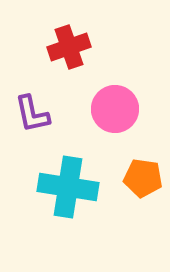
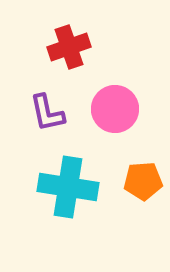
purple L-shape: moved 15 px right, 1 px up
orange pentagon: moved 3 px down; rotated 12 degrees counterclockwise
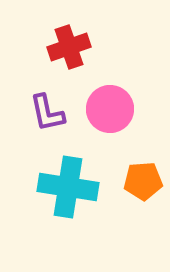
pink circle: moved 5 px left
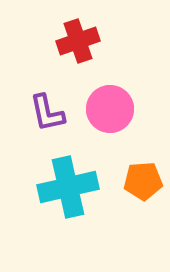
red cross: moved 9 px right, 6 px up
cyan cross: rotated 22 degrees counterclockwise
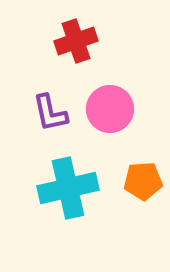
red cross: moved 2 px left
purple L-shape: moved 3 px right
cyan cross: moved 1 px down
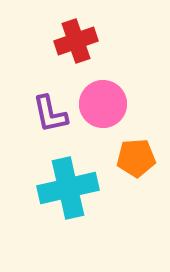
pink circle: moved 7 px left, 5 px up
purple L-shape: moved 1 px down
orange pentagon: moved 7 px left, 23 px up
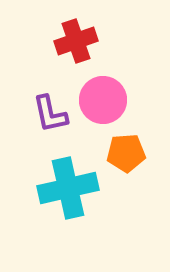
pink circle: moved 4 px up
orange pentagon: moved 10 px left, 5 px up
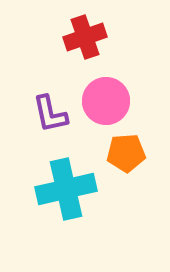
red cross: moved 9 px right, 4 px up
pink circle: moved 3 px right, 1 px down
cyan cross: moved 2 px left, 1 px down
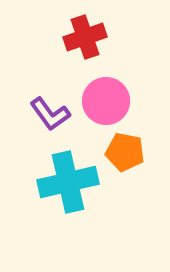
purple L-shape: rotated 24 degrees counterclockwise
orange pentagon: moved 1 px left, 1 px up; rotated 15 degrees clockwise
cyan cross: moved 2 px right, 7 px up
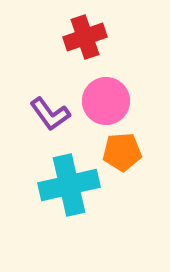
orange pentagon: moved 3 px left; rotated 15 degrees counterclockwise
cyan cross: moved 1 px right, 3 px down
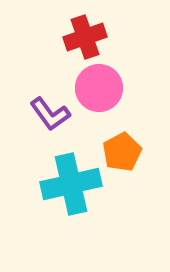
pink circle: moved 7 px left, 13 px up
orange pentagon: rotated 24 degrees counterclockwise
cyan cross: moved 2 px right, 1 px up
